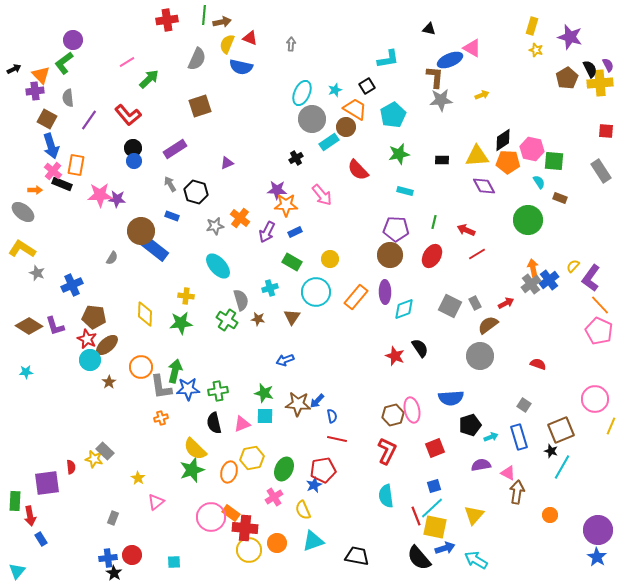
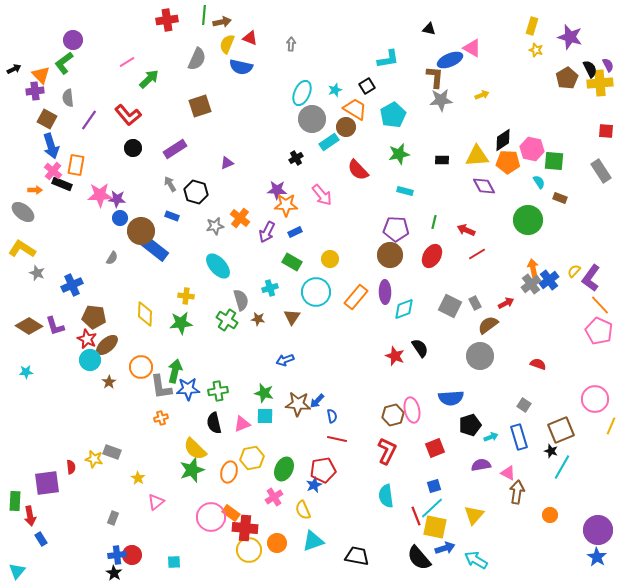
blue circle at (134, 161): moved 14 px left, 57 px down
yellow semicircle at (573, 266): moved 1 px right, 5 px down
gray rectangle at (105, 451): moved 7 px right, 1 px down; rotated 24 degrees counterclockwise
blue cross at (108, 558): moved 9 px right, 3 px up
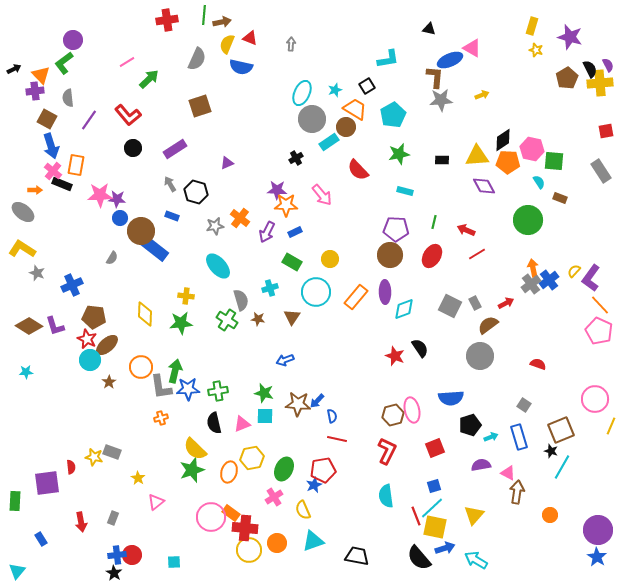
red square at (606, 131): rotated 14 degrees counterclockwise
yellow star at (94, 459): moved 2 px up
red arrow at (30, 516): moved 51 px right, 6 px down
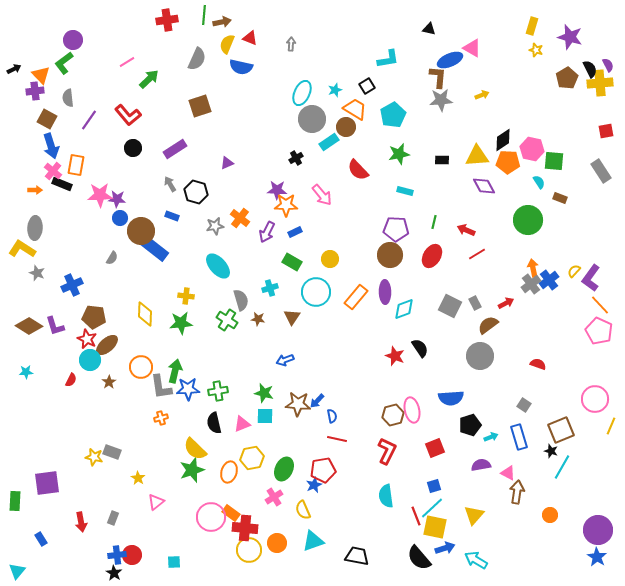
brown L-shape at (435, 77): moved 3 px right
gray ellipse at (23, 212): moved 12 px right, 16 px down; rotated 55 degrees clockwise
red semicircle at (71, 467): moved 87 px up; rotated 32 degrees clockwise
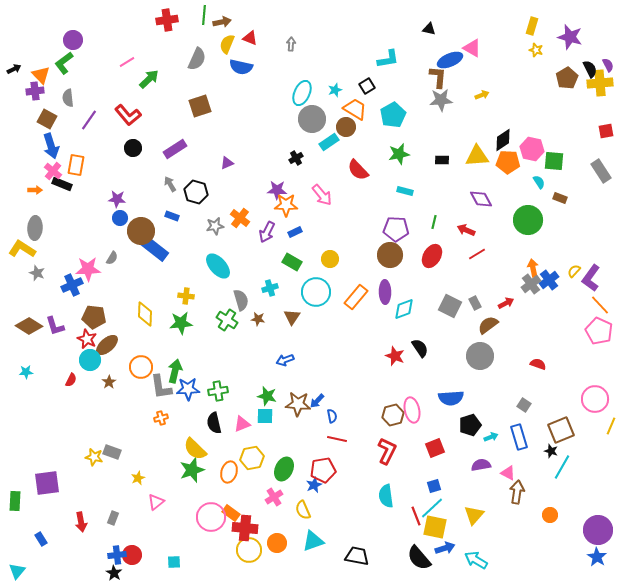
purple diamond at (484, 186): moved 3 px left, 13 px down
pink star at (100, 195): moved 12 px left, 74 px down
green star at (264, 393): moved 3 px right, 3 px down
yellow star at (138, 478): rotated 16 degrees clockwise
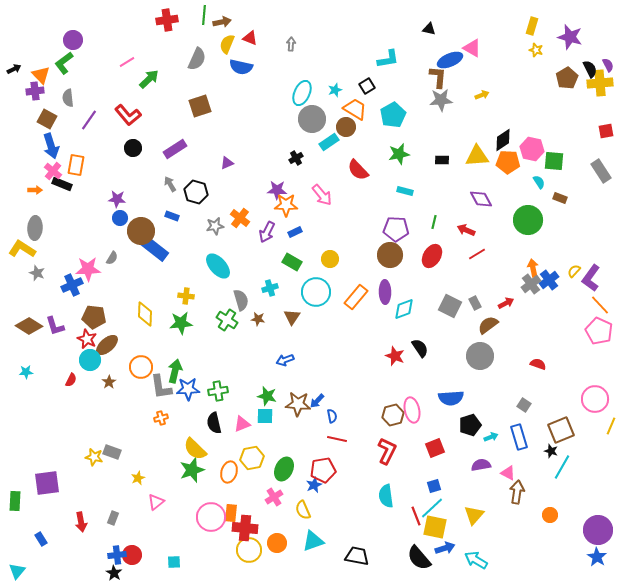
orange rectangle at (231, 513): rotated 60 degrees clockwise
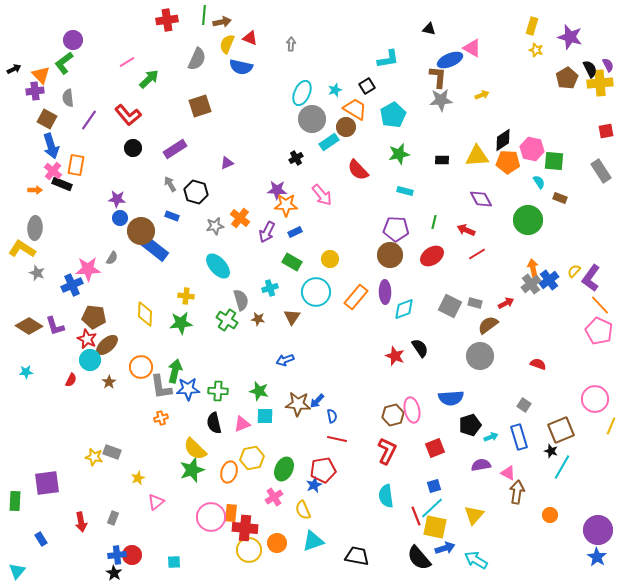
red ellipse at (432, 256): rotated 25 degrees clockwise
gray rectangle at (475, 303): rotated 48 degrees counterclockwise
green cross at (218, 391): rotated 12 degrees clockwise
green star at (267, 396): moved 8 px left, 5 px up
